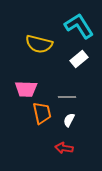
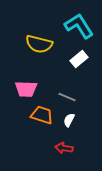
gray line: rotated 24 degrees clockwise
orange trapezoid: moved 2 px down; rotated 60 degrees counterclockwise
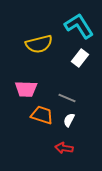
yellow semicircle: rotated 28 degrees counterclockwise
white rectangle: moved 1 px right, 1 px up; rotated 12 degrees counterclockwise
gray line: moved 1 px down
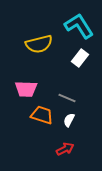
red arrow: moved 1 px right, 1 px down; rotated 144 degrees clockwise
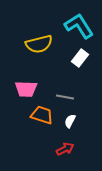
gray line: moved 2 px left, 1 px up; rotated 12 degrees counterclockwise
white semicircle: moved 1 px right, 1 px down
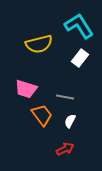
pink trapezoid: rotated 15 degrees clockwise
orange trapezoid: rotated 35 degrees clockwise
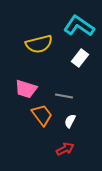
cyan L-shape: rotated 24 degrees counterclockwise
gray line: moved 1 px left, 1 px up
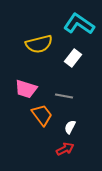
cyan L-shape: moved 2 px up
white rectangle: moved 7 px left
white semicircle: moved 6 px down
